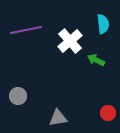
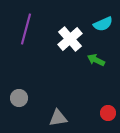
cyan semicircle: rotated 72 degrees clockwise
purple line: moved 1 px up; rotated 64 degrees counterclockwise
white cross: moved 2 px up
gray circle: moved 1 px right, 2 px down
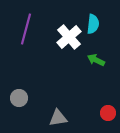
cyan semicircle: moved 10 px left; rotated 60 degrees counterclockwise
white cross: moved 1 px left, 2 px up
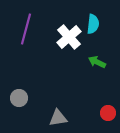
green arrow: moved 1 px right, 2 px down
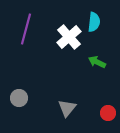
cyan semicircle: moved 1 px right, 2 px up
gray triangle: moved 9 px right, 10 px up; rotated 42 degrees counterclockwise
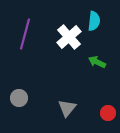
cyan semicircle: moved 1 px up
purple line: moved 1 px left, 5 px down
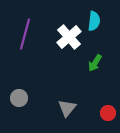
green arrow: moved 2 px left, 1 px down; rotated 84 degrees counterclockwise
